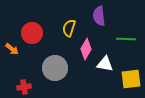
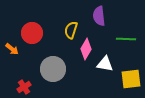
yellow semicircle: moved 2 px right, 2 px down
gray circle: moved 2 px left, 1 px down
red cross: rotated 24 degrees counterclockwise
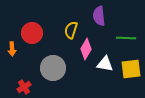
green line: moved 1 px up
orange arrow: rotated 48 degrees clockwise
gray circle: moved 1 px up
yellow square: moved 10 px up
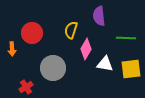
red cross: moved 2 px right
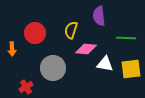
red circle: moved 3 px right
pink diamond: rotated 65 degrees clockwise
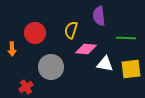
gray circle: moved 2 px left, 1 px up
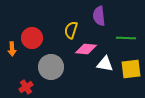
red circle: moved 3 px left, 5 px down
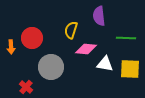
orange arrow: moved 1 px left, 2 px up
yellow square: moved 1 px left; rotated 10 degrees clockwise
red cross: rotated 16 degrees counterclockwise
